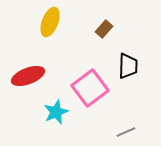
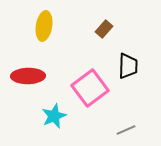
yellow ellipse: moved 6 px left, 4 px down; rotated 12 degrees counterclockwise
red ellipse: rotated 20 degrees clockwise
cyan star: moved 2 px left, 4 px down
gray line: moved 2 px up
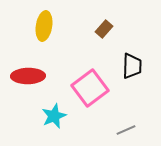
black trapezoid: moved 4 px right
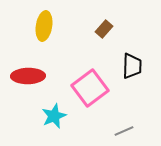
gray line: moved 2 px left, 1 px down
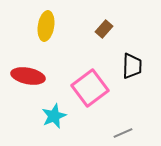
yellow ellipse: moved 2 px right
red ellipse: rotated 12 degrees clockwise
gray line: moved 1 px left, 2 px down
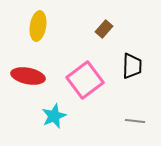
yellow ellipse: moved 8 px left
pink square: moved 5 px left, 8 px up
gray line: moved 12 px right, 12 px up; rotated 30 degrees clockwise
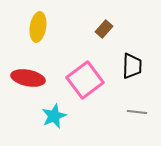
yellow ellipse: moved 1 px down
red ellipse: moved 2 px down
gray line: moved 2 px right, 9 px up
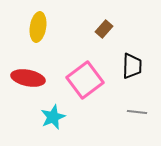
cyan star: moved 1 px left, 1 px down
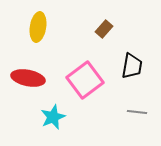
black trapezoid: rotated 8 degrees clockwise
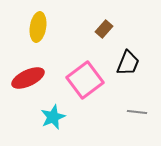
black trapezoid: moved 4 px left, 3 px up; rotated 12 degrees clockwise
red ellipse: rotated 36 degrees counterclockwise
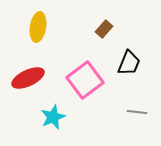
black trapezoid: moved 1 px right
